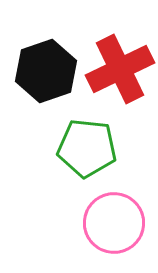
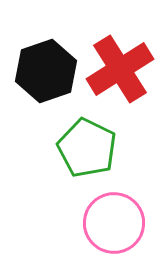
red cross: rotated 6 degrees counterclockwise
green pentagon: rotated 20 degrees clockwise
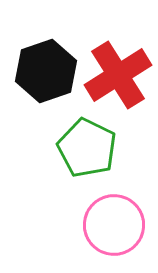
red cross: moved 2 px left, 6 px down
pink circle: moved 2 px down
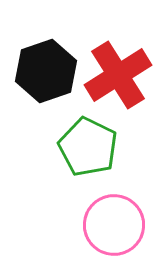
green pentagon: moved 1 px right, 1 px up
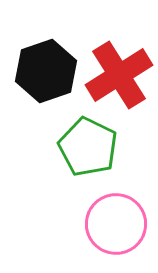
red cross: moved 1 px right
pink circle: moved 2 px right, 1 px up
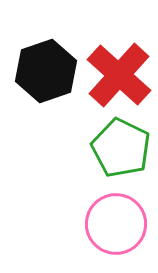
red cross: rotated 16 degrees counterclockwise
green pentagon: moved 33 px right, 1 px down
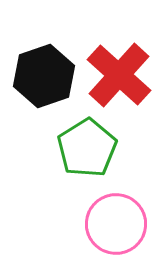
black hexagon: moved 2 px left, 5 px down
green pentagon: moved 34 px left; rotated 14 degrees clockwise
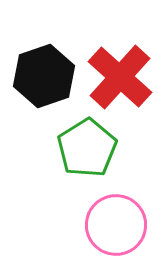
red cross: moved 1 px right, 2 px down
pink circle: moved 1 px down
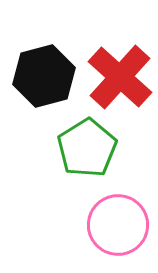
black hexagon: rotated 4 degrees clockwise
pink circle: moved 2 px right
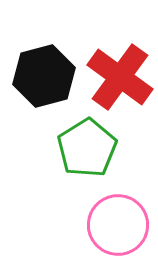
red cross: rotated 6 degrees counterclockwise
